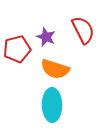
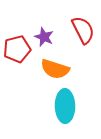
purple star: moved 2 px left
cyan ellipse: moved 13 px right, 1 px down
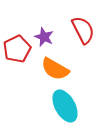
red pentagon: rotated 12 degrees counterclockwise
orange semicircle: rotated 12 degrees clockwise
cyan ellipse: rotated 28 degrees counterclockwise
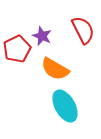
purple star: moved 2 px left, 1 px up
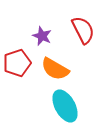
red pentagon: moved 14 px down; rotated 8 degrees clockwise
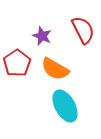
red pentagon: rotated 16 degrees counterclockwise
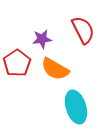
purple star: moved 3 px down; rotated 30 degrees counterclockwise
cyan ellipse: moved 11 px right, 1 px down; rotated 12 degrees clockwise
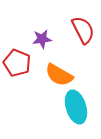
red pentagon: rotated 16 degrees counterclockwise
orange semicircle: moved 4 px right, 6 px down
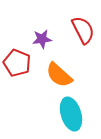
orange semicircle: rotated 12 degrees clockwise
cyan ellipse: moved 5 px left, 7 px down
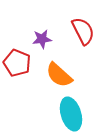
red semicircle: moved 1 px down
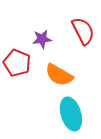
orange semicircle: rotated 12 degrees counterclockwise
